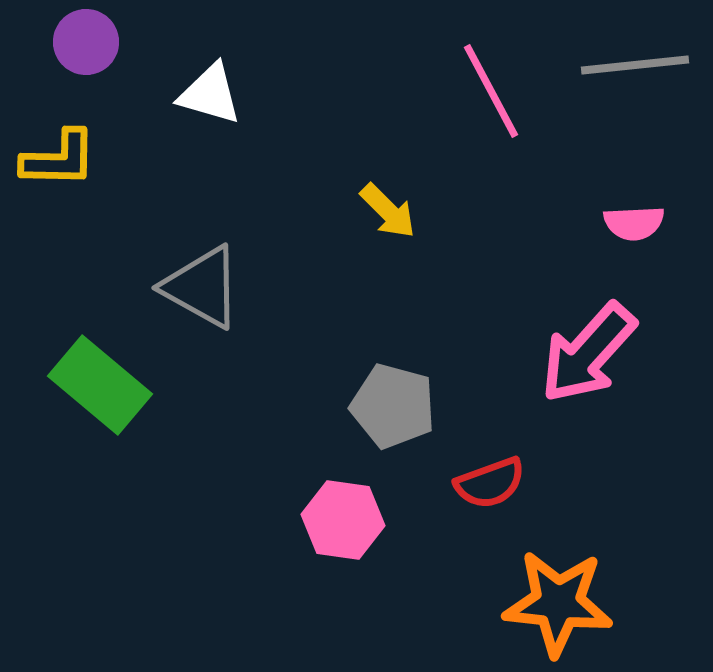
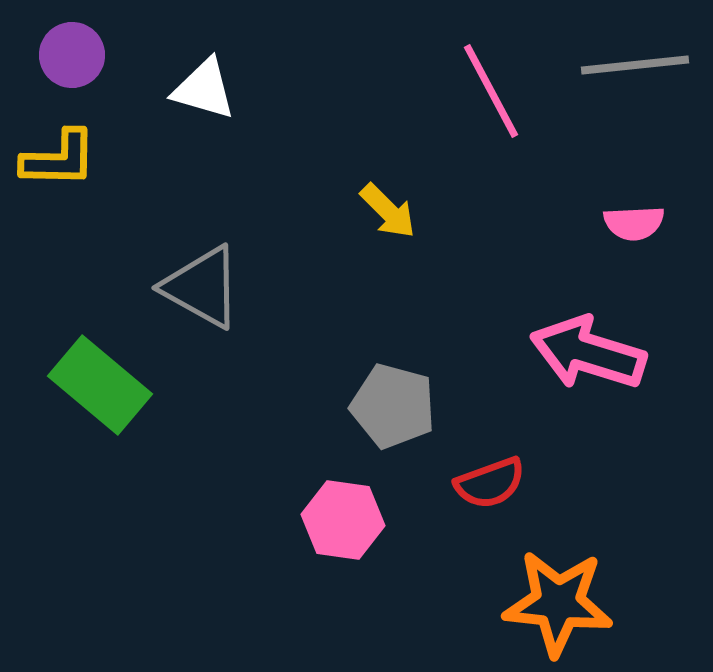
purple circle: moved 14 px left, 13 px down
white triangle: moved 6 px left, 5 px up
pink arrow: rotated 65 degrees clockwise
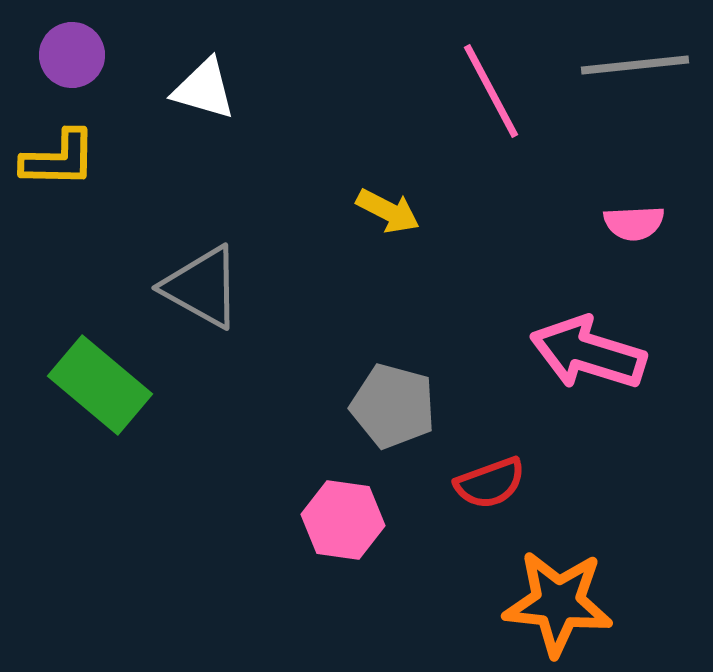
yellow arrow: rotated 18 degrees counterclockwise
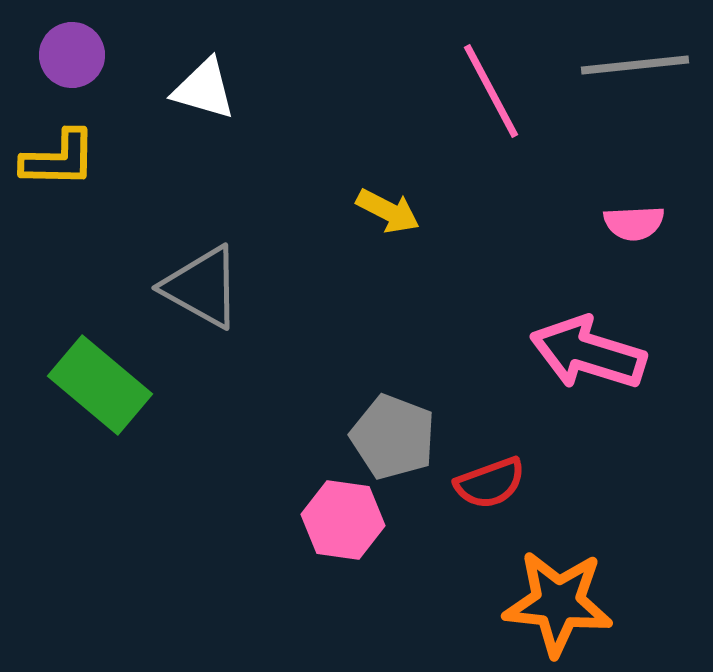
gray pentagon: moved 31 px down; rotated 6 degrees clockwise
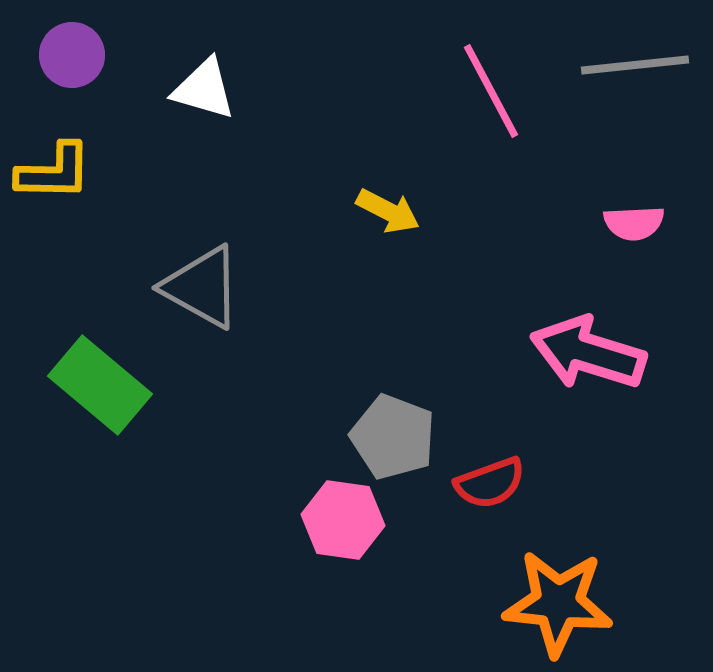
yellow L-shape: moved 5 px left, 13 px down
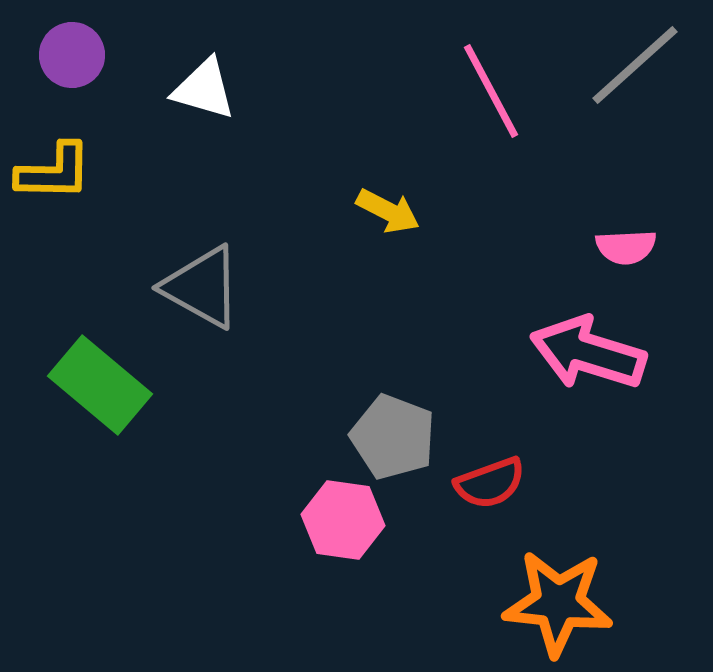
gray line: rotated 36 degrees counterclockwise
pink semicircle: moved 8 px left, 24 px down
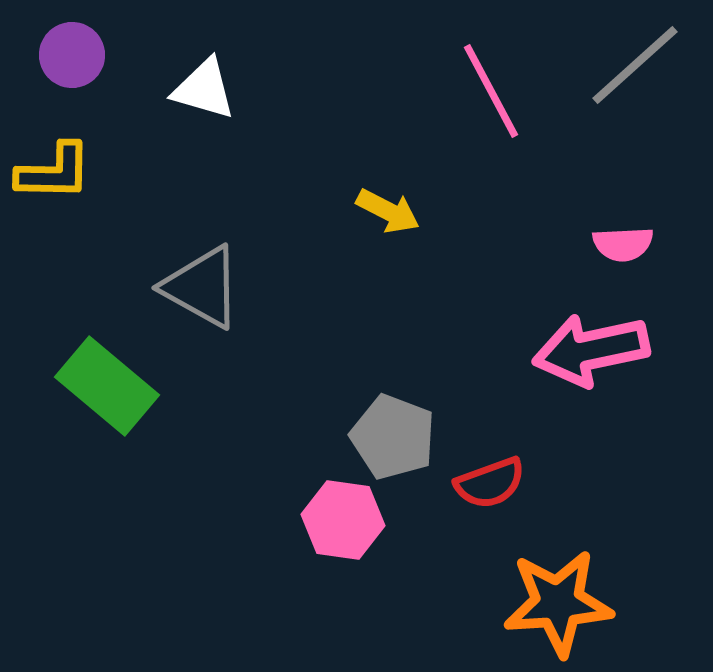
pink semicircle: moved 3 px left, 3 px up
pink arrow: moved 3 px right, 3 px up; rotated 29 degrees counterclockwise
green rectangle: moved 7 px right, 1 px down
orange star: rotated 10 degrees counterclockwise
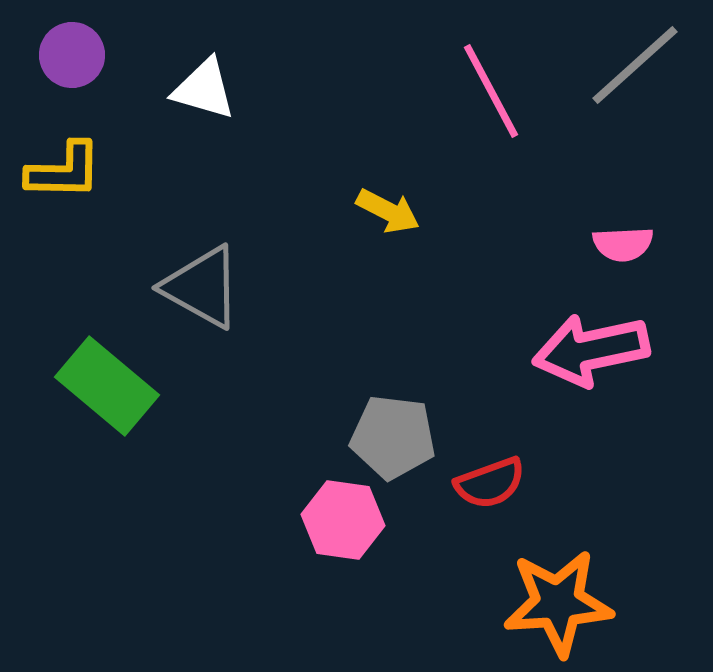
yellow L-shape: moved 10 px right, 1 px up
gray pentagon: rotated 14 degrees counterclockwise
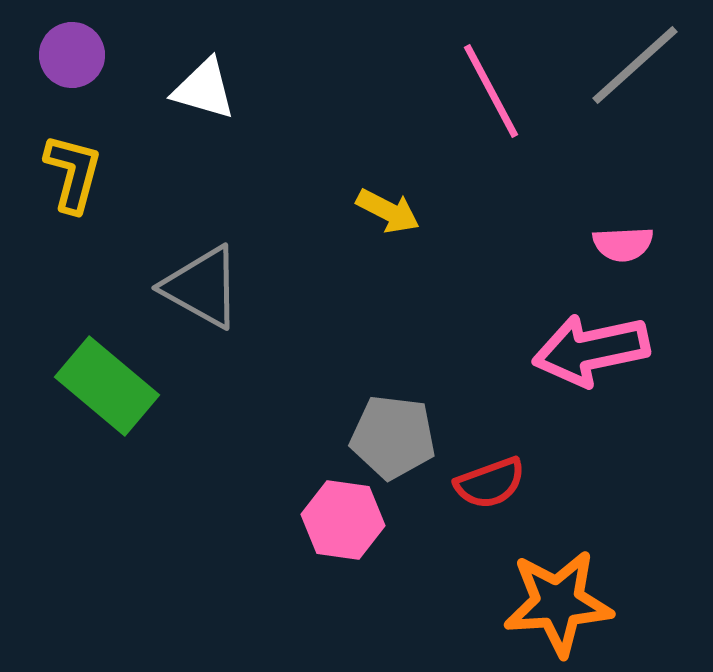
yellow L-shape: moved 9 px right, 2 px down; rotated 76 degrees counterclockwise
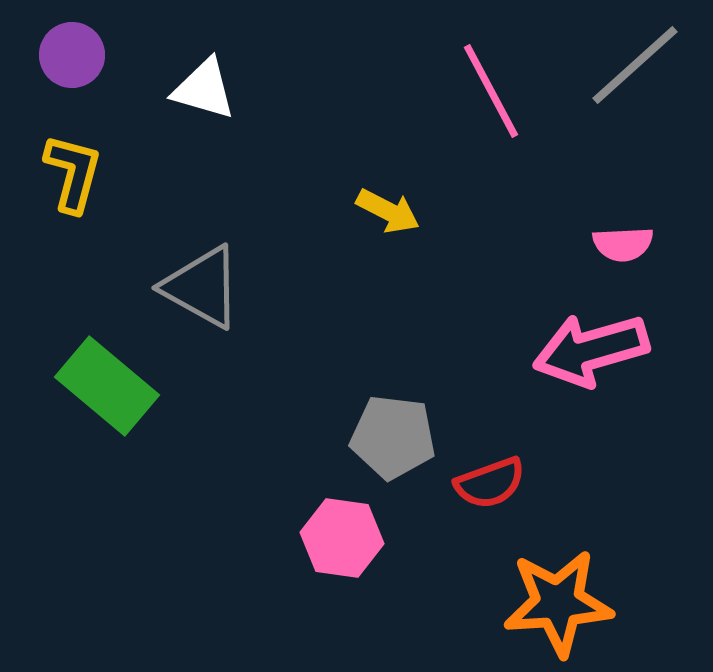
pink arrow: rotated 4 degrees counterclockwise
pink hexagon: moved 1 px left, 18 px down
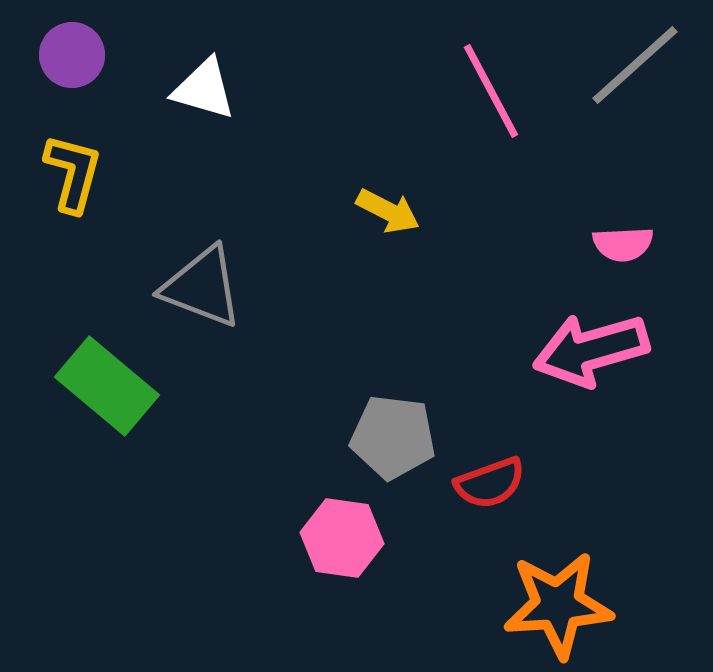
gray triangle: rotated 8 degrees counterclockwise
orange star: moved 2 px down
